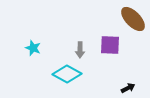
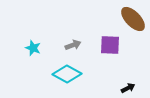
gray arrow: moved 7 px left, 5 px up; rotated 112 degrees counterclockwise
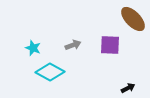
cyan diamond: moved 17 px left, 2 px up
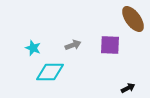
brown ellipse: rotated 8 degrees clockwise
cyan diamond: rotated 28 degrees counterclockwise
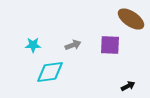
brown ellipse: moved 2 px left; rotated 20 degrees counterclockwise
cyan star: moved 3 px up; rotated 21 degrees counterclockwise
cyan diamond: rotated 8 degrees counterclockwise
black arrow: moved 2 px up
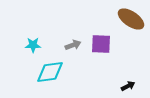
purple square: moved 9 px left, 1 px up
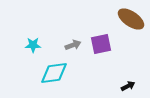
purple square: rotated 15 degrees counterclockwise
cyan diamond: moved 4 px right, 1 px down
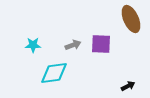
brown ellipse: rotated 32 degrees clockwise
purple square: rotated 15 degrees clockwise
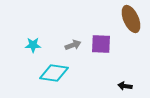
cyan diamond: rotated 16 degrees clockwise
black arrow: moved 3 px left; rotated 144 degrees counterclockwise
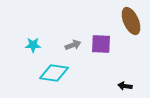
brown ellipse: moved 2 px down
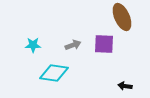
brown ellipse: moved 9 px left, 4 px up
purple square: moved 3 px right
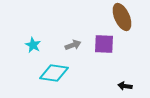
cyan star: rotated 28 degrees clockwise
